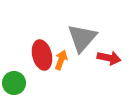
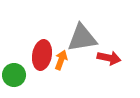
gray triangle: rotated 40 degrees clockwise
red ellipse: rotated 24 degrees clockwise
green circle: moved 8 px up
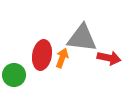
gray triangle: rotated 16 degrees clockwise
orange arrow: moved 1 px right, 2 px up
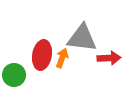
red arrow: rotated 15 degrees counterclockwise
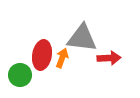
green circle: moved 6 px right
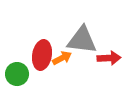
gray triangle: moved 2 px down
orange arrow: rotated 42 degrees clockwise
green circle: moved 3 px left, 1 px up
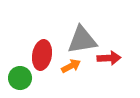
gray triangle: rotated 16 degrees counterclockwise
orange arrow: moved 9 px right, 8 px down
green circle: moved 3 px right, 4 px down
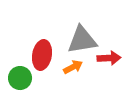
orange arrow: moved 2 px right, 1 px down
